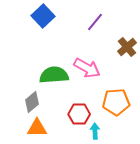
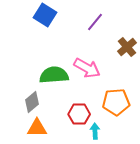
blue square: moved 2 px right, 1 px up; rotated 15 degrees counterclockwise
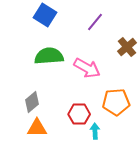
green semicircle: moved 5 px left, 19 px up
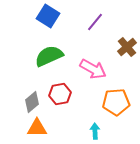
blue square: moved 3 px right, 1 px down
green semicircle: rotated 20 degrees counterclockwise
pink arrow: moved 6 px right, 1 px down
red hexagon: moved 19 px left, 20 px up; rotated 10 degrees counterclockwise
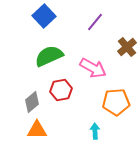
blue square: moved 4 px left; rotated 15 degrees clockwise
pink arrow: moved 1 px up
red hexagon: moved 1 px right, 4 px up
orange triangle: moved 2 px down
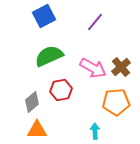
blue square: rotated 15 degrees clockwise
brown cross: moved 6 px left, 20 px down
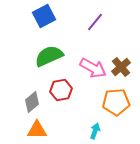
cyan arrow: rotated 21 degrees clockwise
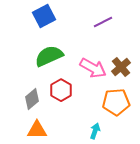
purple line: moved 8 px right; rotated 24 degrees clockwise
red hexagon: rotated 20 degrees counterclockwise
gray diamond: moved 3 px up
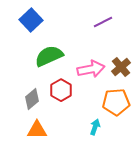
blue square: moved 13 px left, 4 px down; rotated 15 degrees counterclockwise
pink arrow: moved 2 px left, 1 px down; rotated 40 degrees counterclockwise
cyan arrow: moved 4 px up
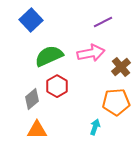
pink arrow: moved 16 px up
red hexagon: moved 4 px left, 4 px up
